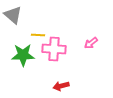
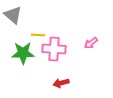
green star: moved 2 px up
red arrow: moved 3 px up
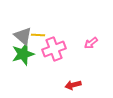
gray triangle: moved 10 px right, 21 px down
pink cross: rotated 25 degrees counterclockwise
green star: moved 1 px down; rotated 15 degrees counterclockwise
red arrow: moved 12 px right, 2 px down
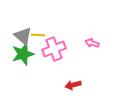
pink arrow: moved 1 px right; rotated 56 degrees clockwise
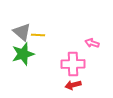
gray triangle: moved 1 px left, 4 px up
pink cross: moved 19 px right, 15 px down; rotated 20 degrees clockwise
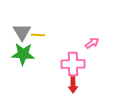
gray triangle: rotated 18 degrees clockwise
pink arrow: rotated 128 degrees clockwise
green star: rotated 20 degrees clockwise
red arrow: rotated 77 degrees counterclockwise
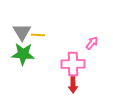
pink arrow: rotated 16 degrees counterclockwise
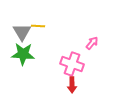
yellow line: moved 9 px up
pink cross: moved 1 px left; rotated 20 degrees clockwise
red arrow: moved 1 px left
